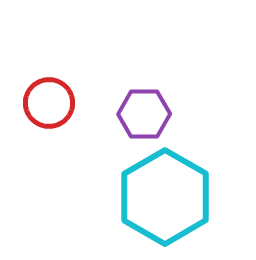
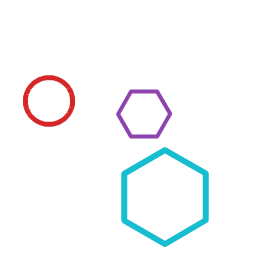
red circle: moved 2 px up
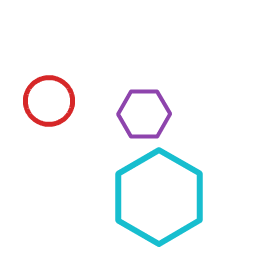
cyan hexagon: moved 6 px left
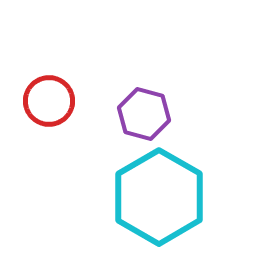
purple hexagon: rotated 15 degrees clockwise
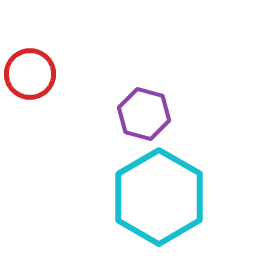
red circle: moved 19 px left, 27 px up
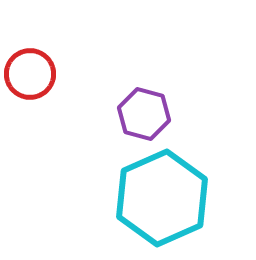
cyan hexagon: moved 3 px right, 1 px down; rotated 6 degrees clockwise
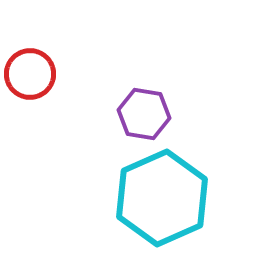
purple hexagon: rotated 6 degrees counterclockwise
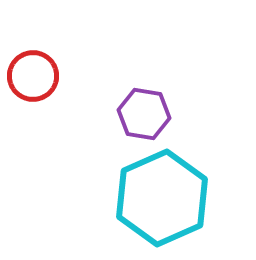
red circle: moved 3 px right, 2 px down
